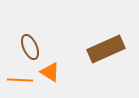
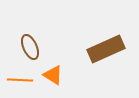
orange triangle: moved 3 px right, 3 px down
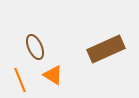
brown ellipse: moved 5 px right
orange line: rotated 65 degrees clockwise
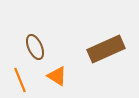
orange triangle: moved 4 px right, 1 px down
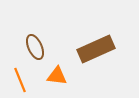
brown rectangle: moved 10 px left
orange triangle: rotated 25 degrees counterclockwise
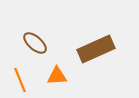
brown ellipse: moved 4 px up; rotated 25 degrees counterclockwise
orange triangle: rotated 10 degrees counterclockwise
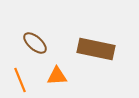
brown rectangle: rotated 36 degrees clockwise
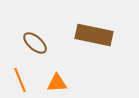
brown rectangle: moved 2 px left, 14 px up
orange triangle: moved 7 px down
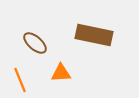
orange triangle: moved 4 px right, 10 px up
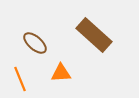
brown rectangle: rotated 30 degrees clockwise
orange line: moved 1 px up
